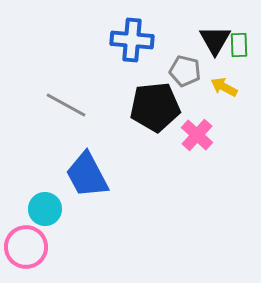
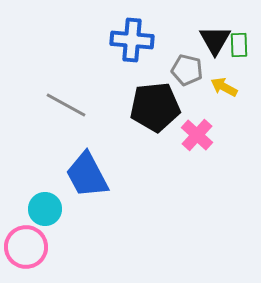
gray pentagon: moved 2 px right, 1 px up
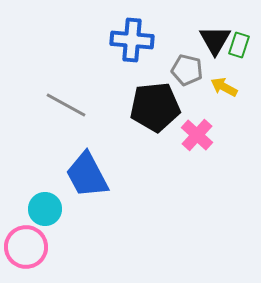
green rectangle: rotated 20 degrees clockwise
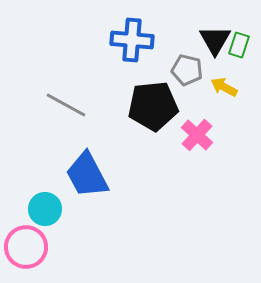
black pentagon: moved 2 px left, 1 px up
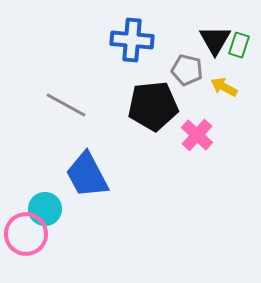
pink circle: moved 13 px up
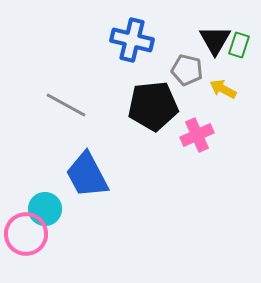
blue cross: rotated 9 degrees clockwise
yellow arrow: moved 1 px left, 2 px down
pink cross: rotated 24 degrees clockwise
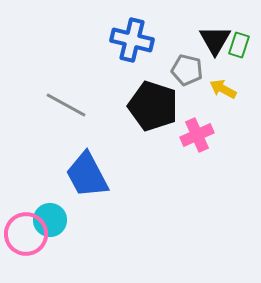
black pentagon: rotated 24 degrees clockwise
cyan circle: moved 5 px right, 11 px down
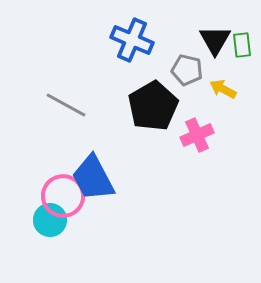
blue cross: rotated 9 degrees clockwise
green rectangle: moved 3 px right; rotated 25 degrees counterclockwise
black pentagon: rotated 24 degrees clockwise
blue trapezoid: moved 6 px right, 3 px down
pink circle: moved 37 px right, 38 px up
